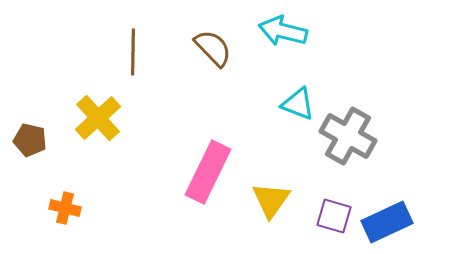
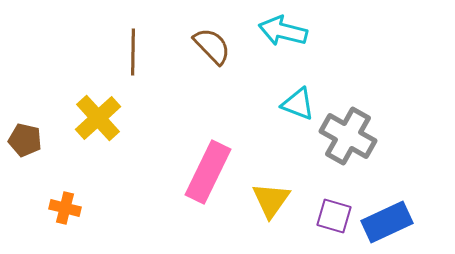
brown semicircle: moved 1 px left, 2 px up
brown pentagon: moved 5 px left
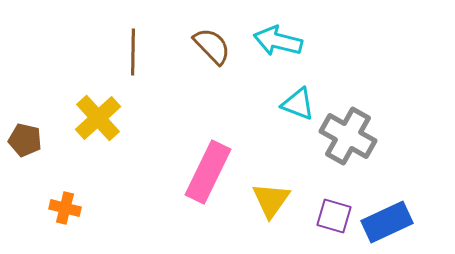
cyan arrow: moved 5 px left, 10 px down
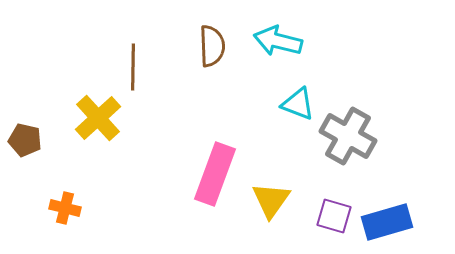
brown semicircle: rotated 42 degrees clockwise
brown line: moved 15 px down
pink rectangle: moved 7 px right, 2 px down; rotated 6 degrees counterclockwise
blue rectangle: rotated 9 degrees clockwise
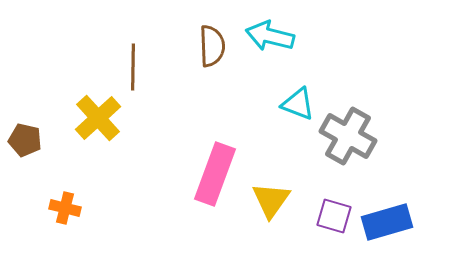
cyan arrow: moved 8 px left, 5 px up
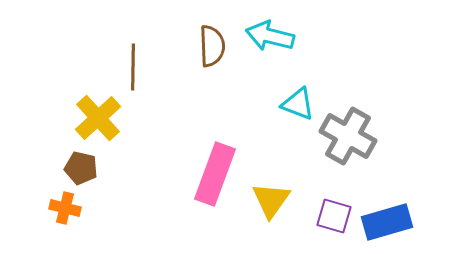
brown pentagon: moved 56 px right, 28 px down
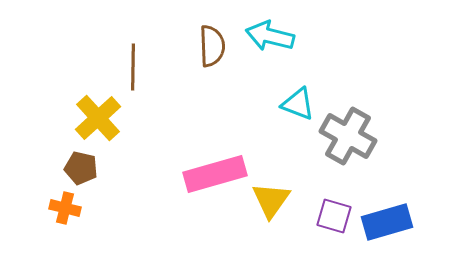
pink rectangle: rotated 54 degrees clockwise
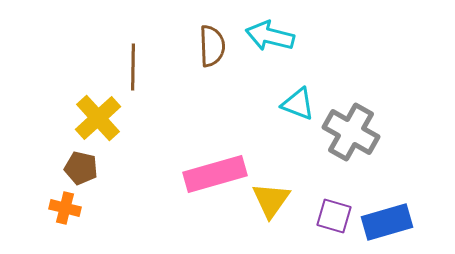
gray cross: moved 3 px right, 4 px up
